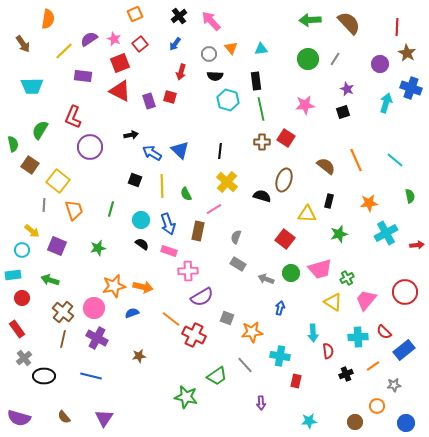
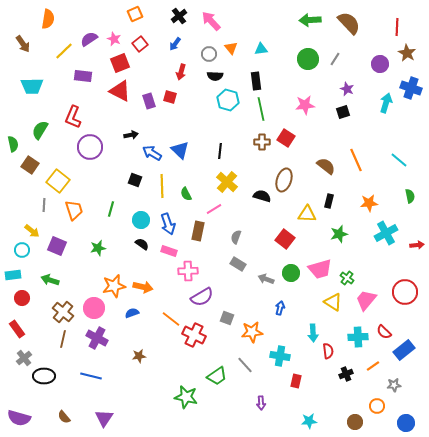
cyan line at (395, 160): moved 4 px right
green cross at (347, 278): rotated 24 degrees counterclockwise
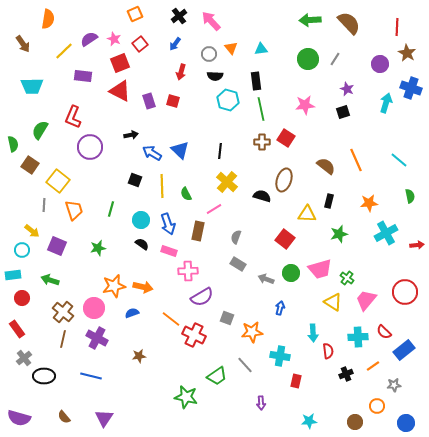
red square at (170, 97): moved 3 px right, 4 px down
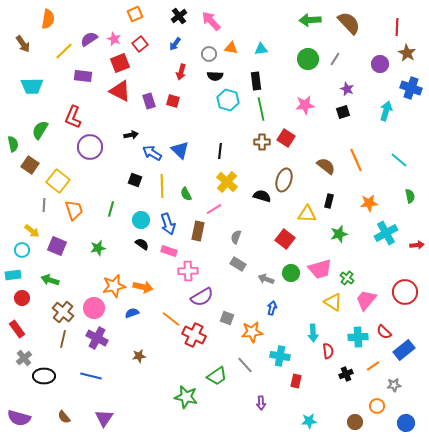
orange triangle at (231, 48): rotated 40 degrees counterclockwise
cyan arrow at (386, 103): moved 8 px down
blue arrow at (280, 308): moved 8 px left
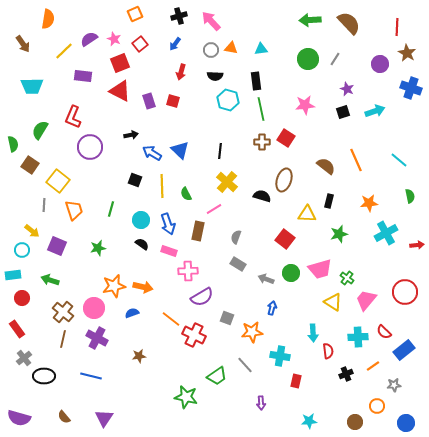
black cross at (179, 16): rotated 21 degrees clockwise
gray circle at (209, 54): moved 2 px right, 4 px up
cyan arrow at (386, 111): moved 11 px left; rotated 54 degrees clockwise
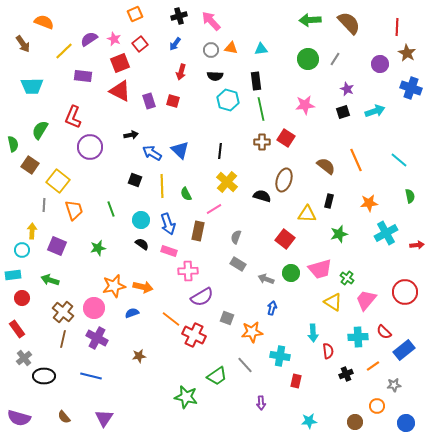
orange semicircle at (48, 19): moved 4 px left, 3 px down; rotated 78 degrees counterclockwise
green line at (111, 209): rotated 35 degrees counterclockwise
yellow arrow at (32, 231): rotated 126 degrees counterclockwise
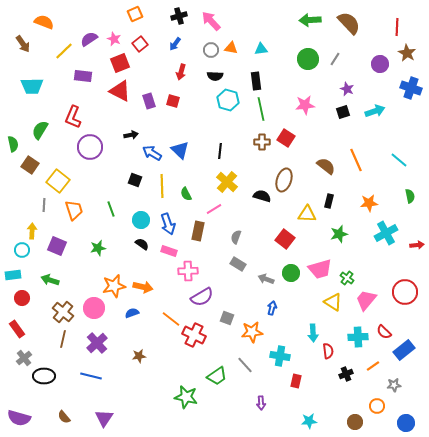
purple cross at (97, 338): moved 5 px down; rotated 20 degrees clockwise
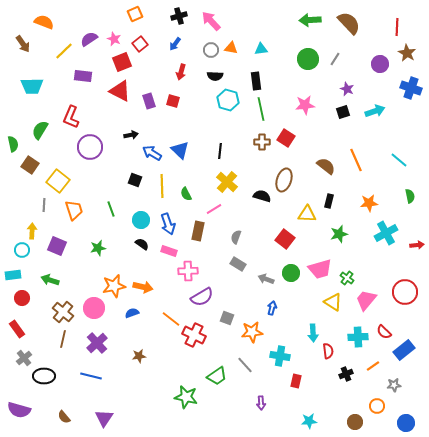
red square at (120, 63): moved 2 px right, 1 px up
red L-shape at (73, 117): moved 2 px left
purple semicircle at (19, 418): moved 8 px up
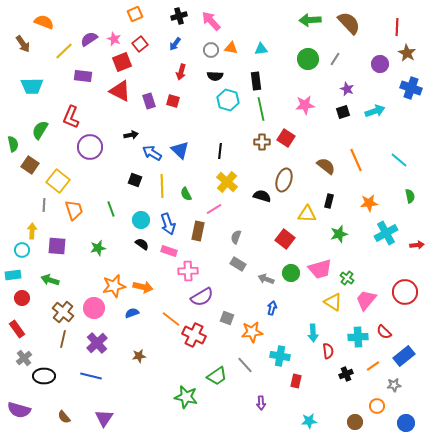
purple square at (57, 246): rotated 18 degrees counterclockwise
blue rectangle at (404, 350): moved 6 px down
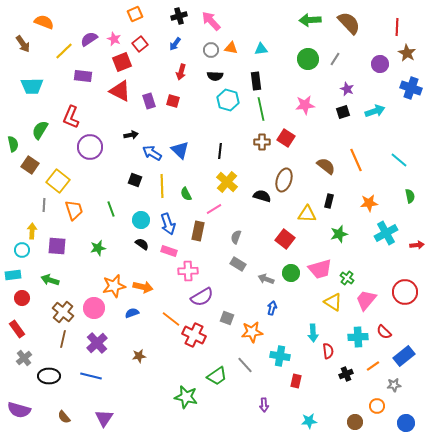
black ellipse at (44, 376): moved 5 px right
purple arrow at (261, 403): moved 3 px right, 2 px down
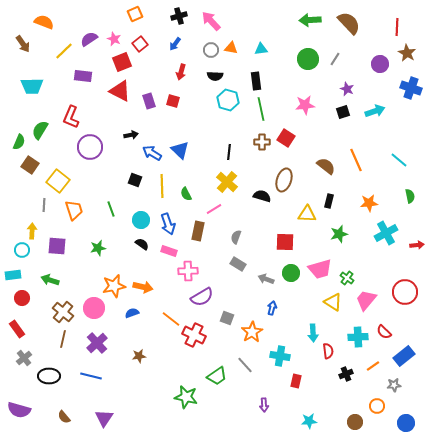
green semicircle at (13, 144): moved 6 px right, 2 px up; rotated 35 degrees clockwise
black line at (220, 151): moved 9 px right, 1 px down
red square at (285, 239): moved 3 px down; rotated 36 degrees counterclockwise
orange star at (252, 332): rotated 25 degrees counterclockwise
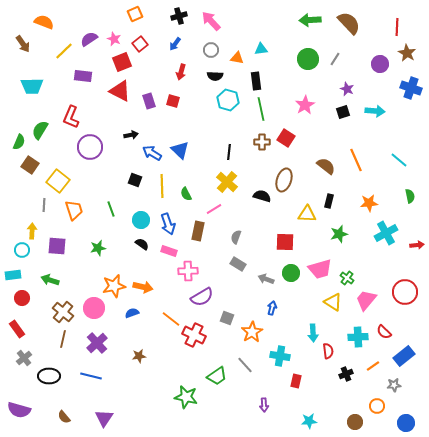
orange triangle at (231, 48): moved 6 px right, 10 px down
pink star at (305, 105): rotated 24 degrees counterclockwise
cyan arrow at (375, 111): rotated 24 degrees clockwise
